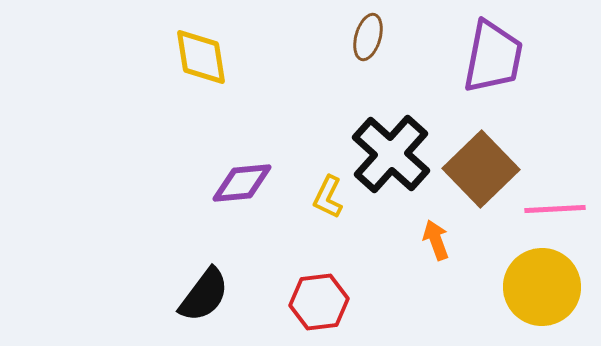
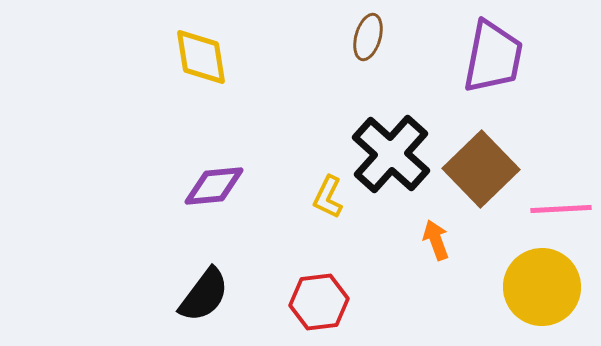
purple diamond: moved 28 px left, 3 px down
pink line: moved 6 px right
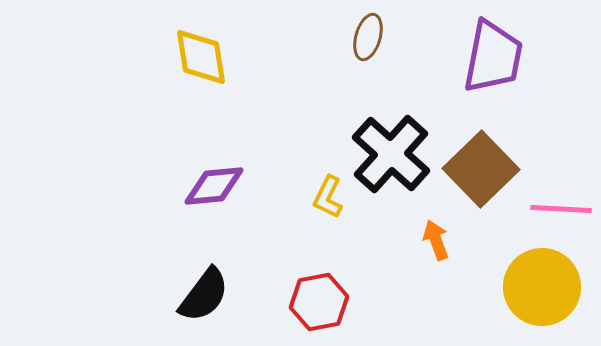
pink line: rotated 6 degrees clockwise
red hexagon: rotated 4 degrees counterclockwise
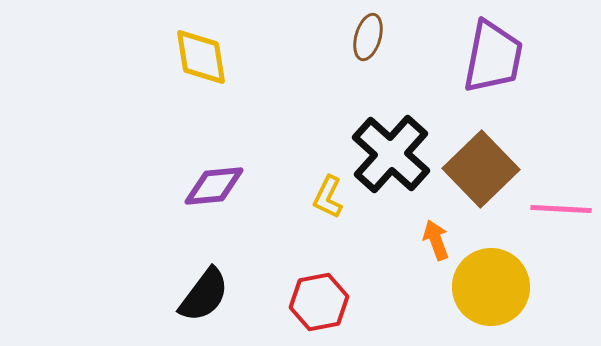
yellow circle: moved 51 px left
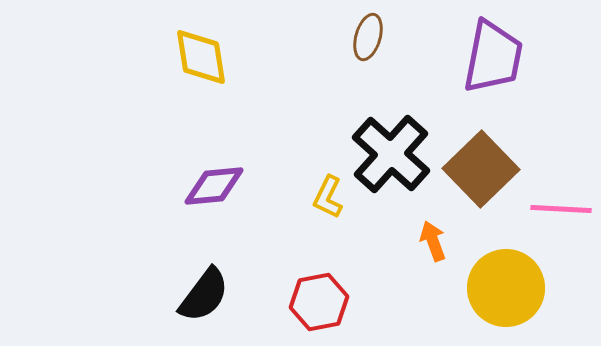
orange arrow: moved 3 px left, 1 px down
yellow circle: moved 15 px right, 1 px down
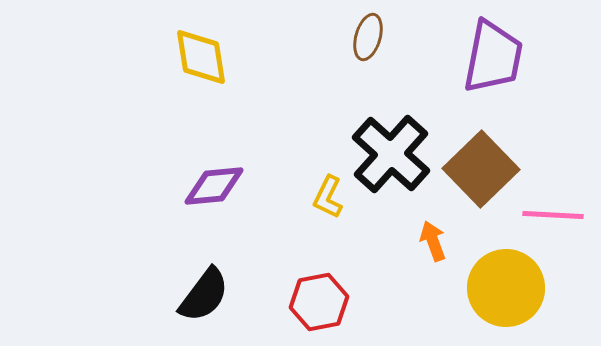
pink line: moved 8 px left, 6 px down
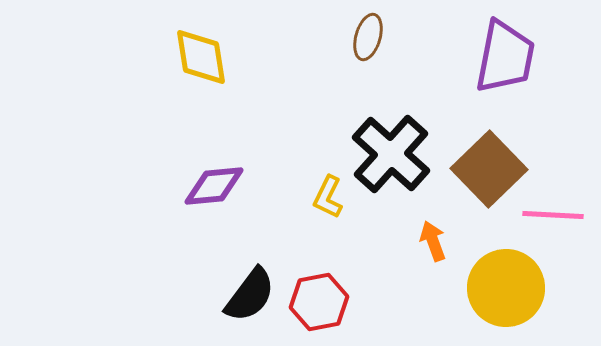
purple trapezoid: moved 12 px right
brown square: moved 8 px right
black semicircle: moved 46 px right
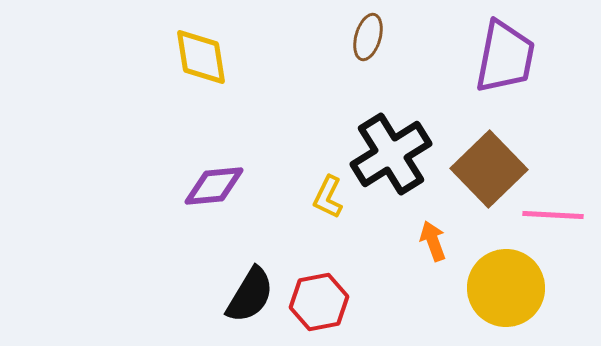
black cross: rotated 16 degrees clockwise
black semicircle: rotated 6 degrees counterclockwise
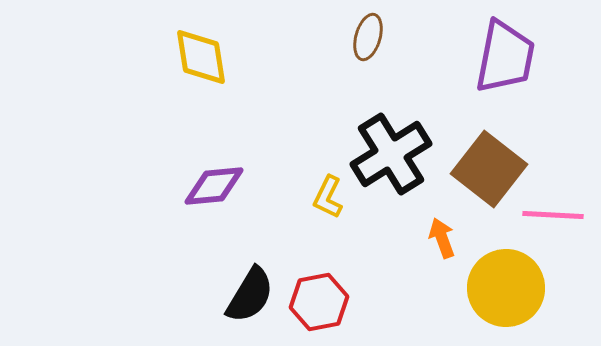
brown square: rotated 8 degrees counterclockwise
orange arrow: moved 9 px right, 3 px up
